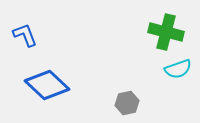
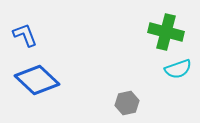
blue diamond: moved 10 px left, 5 px up
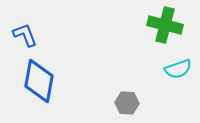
green cross: moved 1 px left, 7 px up
blue diamond: moved 2 px right, 1 px down; rotated 57 degrees clockwise
gray hexagon: rotated 15 degrees clockwise
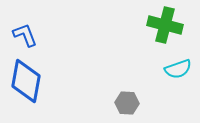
blue diamond: moved 13 px left
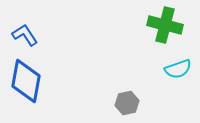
blue L-shape: rotated 12 degrees counterclockwise
gray hexagon: rotated 15 degrees counterclockwise
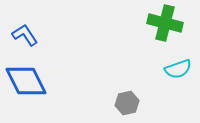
green cross: moved 2 px up
blue diamond: rotated 36 degrees counterclockwise
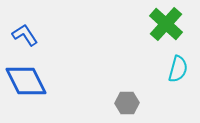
green cross: moved 1 px right, 1 px down; rotated 28 degrees clockwise
cyan semicircle: rotated 56 degrees counterclockwise
gray hexagon: rotated 10 degrees clockwise
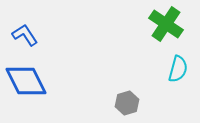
green cross: rotated 8 degrees counterclockwise
gray hexagon: rotated 15 degrees counterclockwise
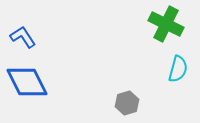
green cross: rotated 8 degrees counterclockwise
blue L-shape: moved 2 px left, 2 px down
blue diamond: moved 1 px right, 1 px down
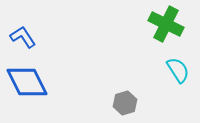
cyan semicircle: moved 1 px down; rotated 48 degrees counterclockwise
gray hexagon: moved 2 px left
